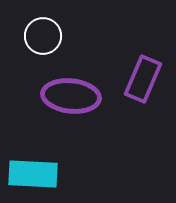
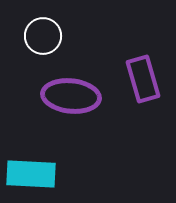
purple rectangle: rotated 39 degrees counterclockwise
cyan rectangle: moved 2 px left
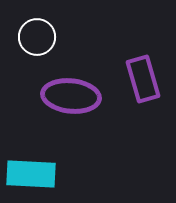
white circle: moved 6 px left, 1 px down
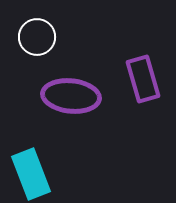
cyan rectangle: rotated 66 degrees clockwise
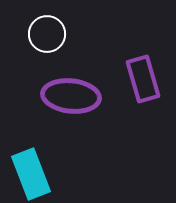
white circle: moved 10 px right, 3 px up
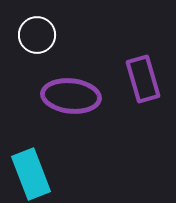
white circle: moved 10 px left, 1 px down
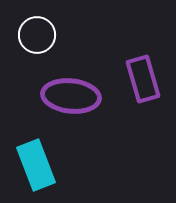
cyan rectangle: moved 5 px right, 9 px up
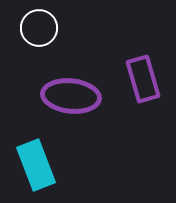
white circle: moved 2 px right, 7 px up
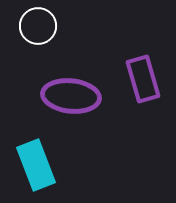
white circle: moved 1 px left, 2 px up
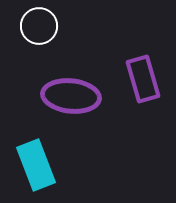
white circle: moved 1 px right
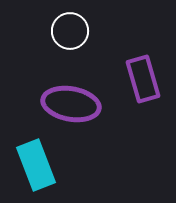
white circle: moved 31 px right, 5 px down
purple ellipse: moved 8 px down; rotated 4 degrees clockwise
